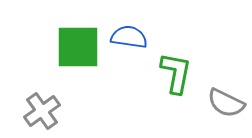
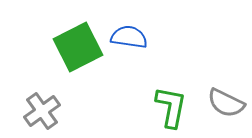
green square: rotated 27 degrees counterclockwise
green L-shape: moved 5 px left, 34 px down
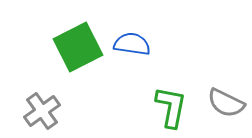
blue semicircle: moved 3 px right, 7 px down
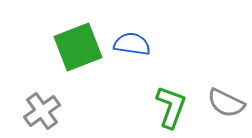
green square: rotated 6 degrees clockwise
green L-shape: rotated 9 degrees clockwise
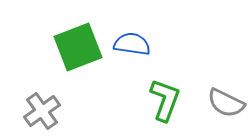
green L-shape: moved 6 px left, 7 px up
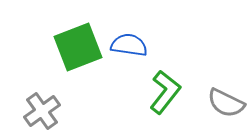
blue semicircle: moved 3 px left, 1 px down
green L-shape: moved 8 px up; rotated 18 degrees clockwise
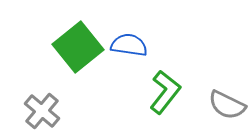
green square: rotated 18 degrees counterclockwise
gray semicircle: moved 1 px right, 2 px down
gray cross: rotated 15 degrees counterclockwise
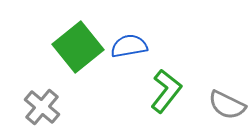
blue semicircle: moved 1 px down; rotated 18 degrees counterclockwise
green L-shape: moved 1 px right, 1 px up
gray cross: moved 4 px up
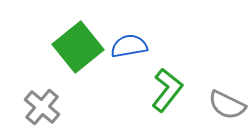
green L-shape: moved 1 px right, 1 px up
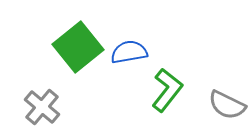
blue semicircle: moved 6 px down
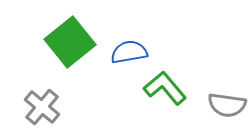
green square: moved 8 px left, 5 px up
green L-shape: moved 2 px left, 2 px up; rotated 78 degrees counterclockwise
gray semicircle: rotated 18 degrees counterclockwise
